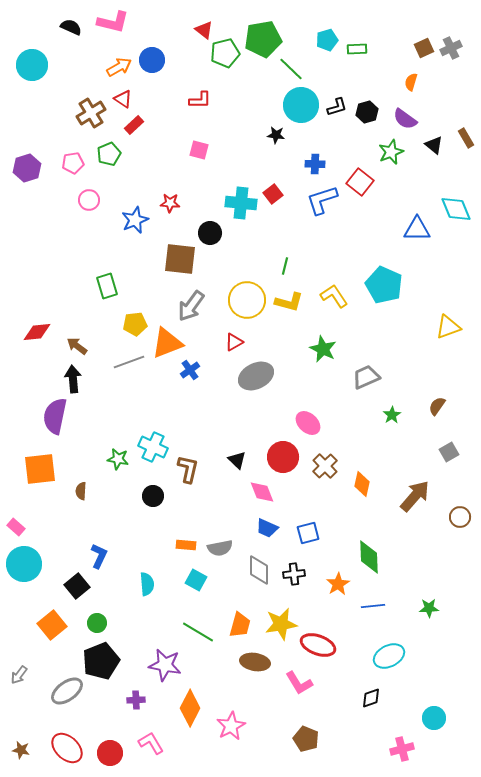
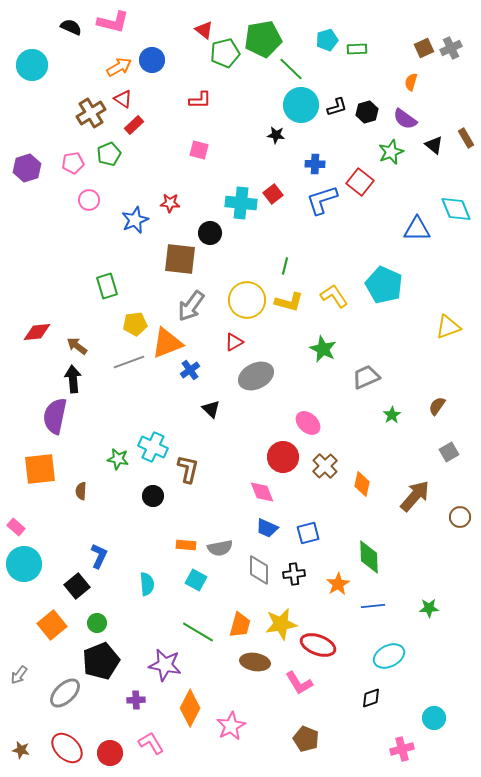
black triangle at (237, 460): moved 26 px left, 51 px up
gray ellipse at (67, 691): moved 2 px left, 2 px down; rotated 8 degrees counterclockwise
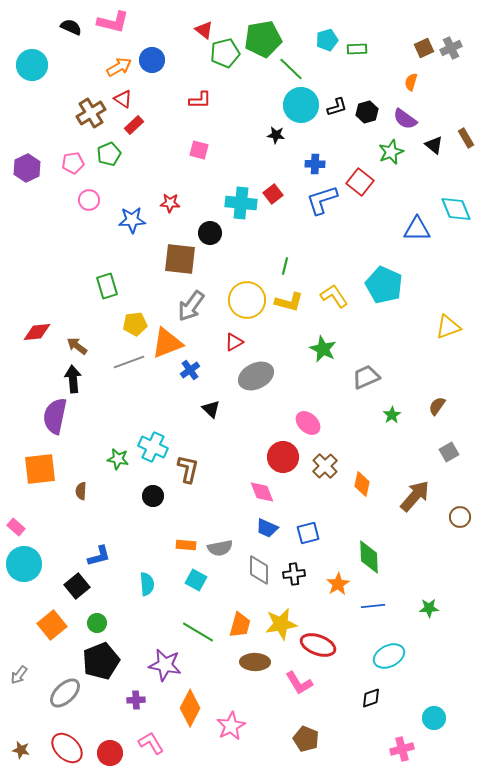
purple hexagon at (27, 168): rotated 8 degrees counterclockwise
blue star at (135, 220): moved 3 px left; rotated 20 degrees clockwise
blue L-shape at (99, 556): rotated 50 degrees clockwise
brown ellipse at (255, 662): rotated 8 degrees counterclockwise
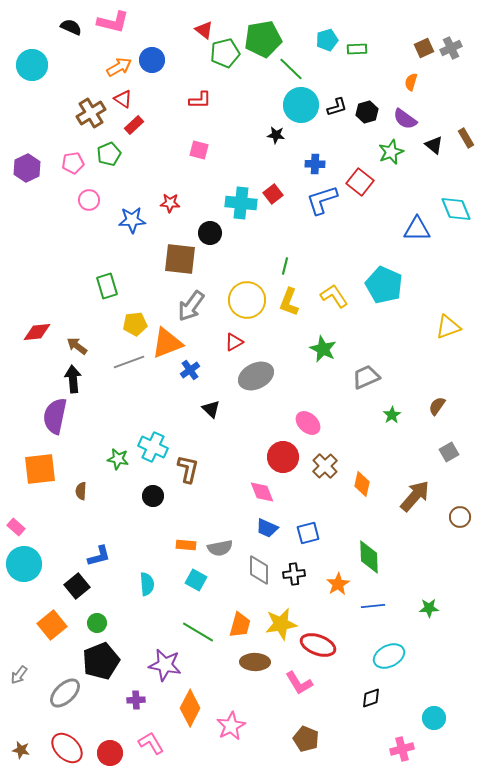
yellow L-shape at (289, 302): rotated 96 degrees clockwise
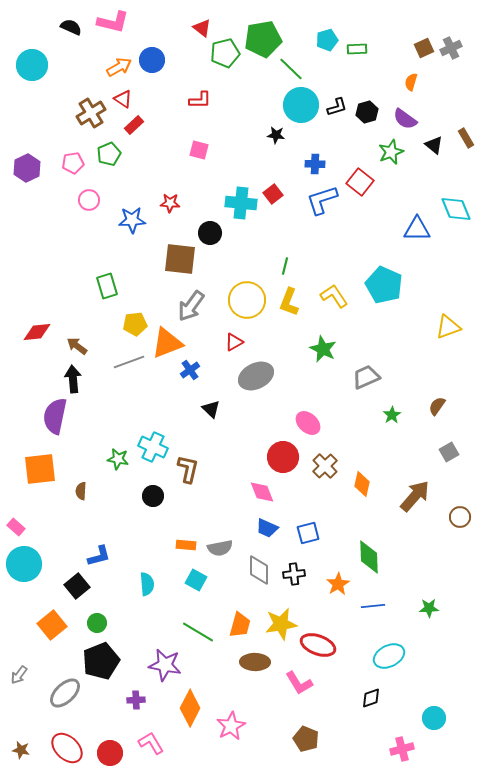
red triangle at (204, 30): moved 2 px left, 2 px up
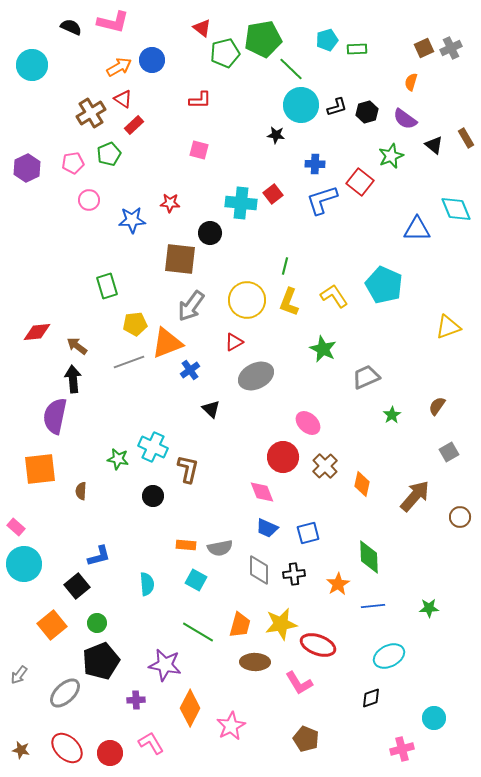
green star at (391, 152): moved 4 px down
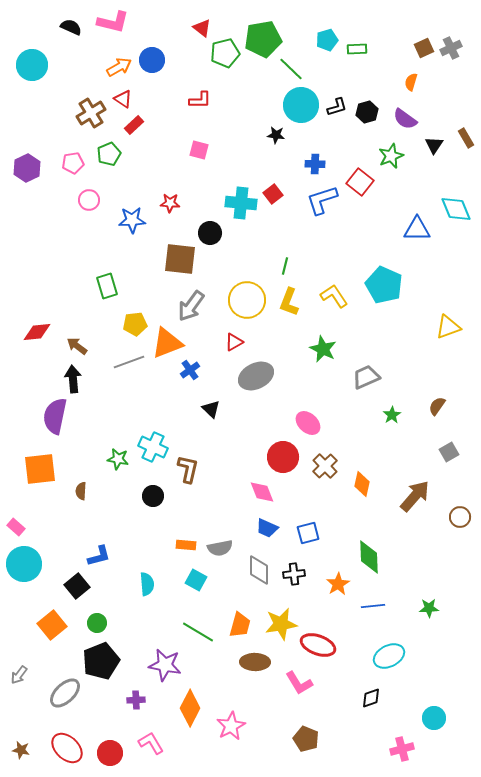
black triangle at (434, 145): rotated 24 degrees clockwise
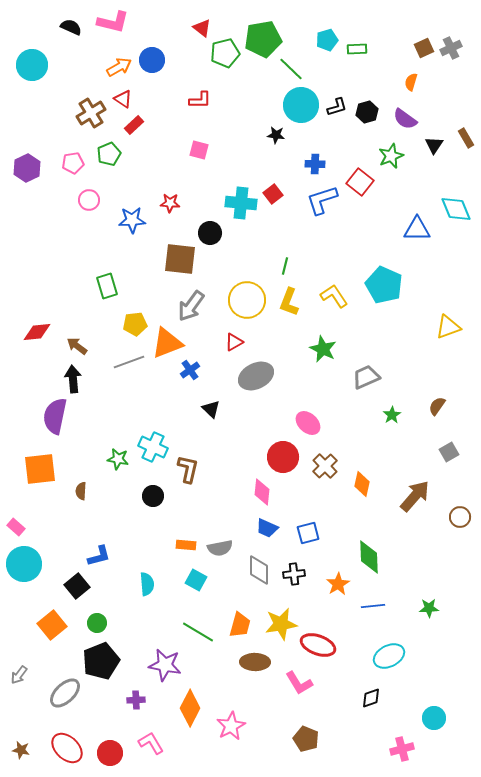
pink diamond at (262, 492): rotated 28 degrees clockwise
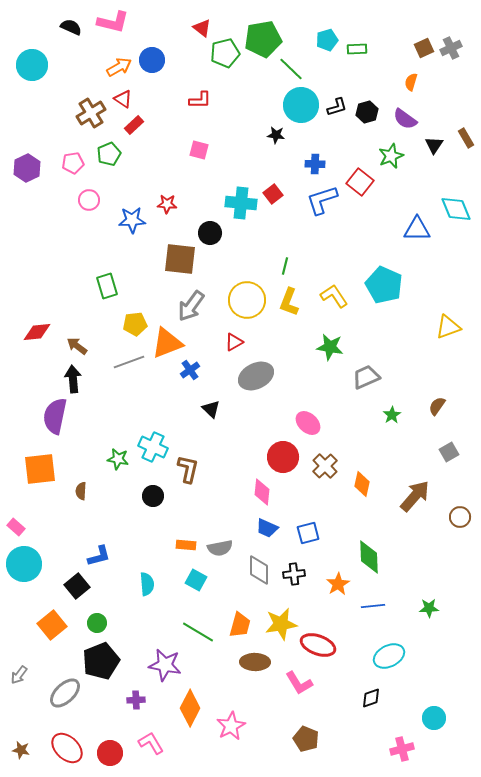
red star at (170, 203): moved 3 px left, 1 px down
green star at (323, 349): moved 7 px right, 2 px up; rotated 16 degrees counterclockwise
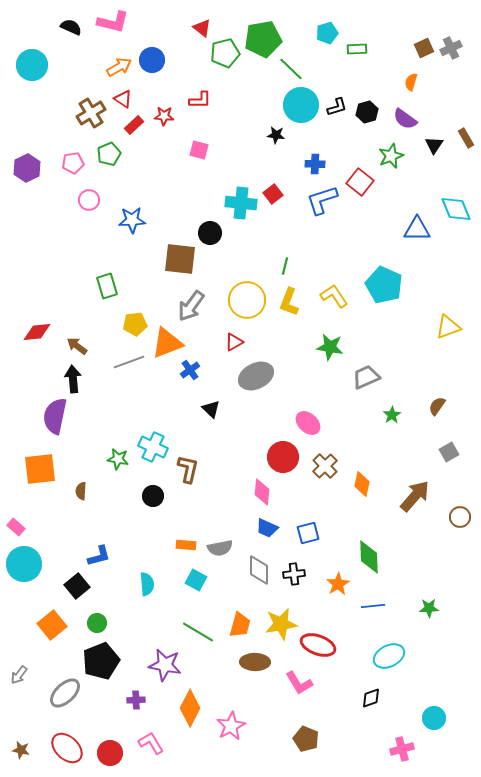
cyan pentagon at (327, 40): moved 7 px up
red star at (167, 204): moved 3 px left, 88 px up
